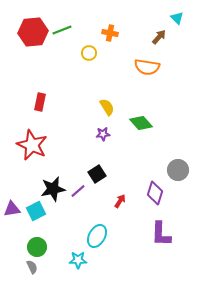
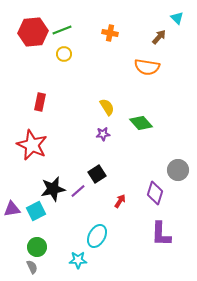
yellow circle: moved 25 px left, 1 px down
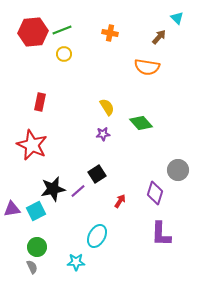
cyan star: moved 2 px left, 2 px down
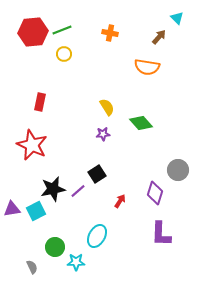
green circle: moved 18 px right
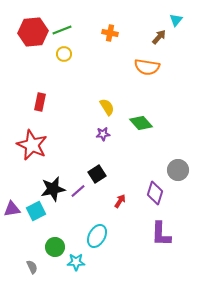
cyan triangle: moved 1 px left, 2 px down; rotated 24 degrees clockwise
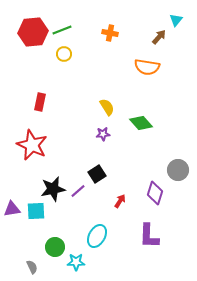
cyan square: rotated 24 degrees clockwise
purple L-shape: moved 12 px left, 2 px down
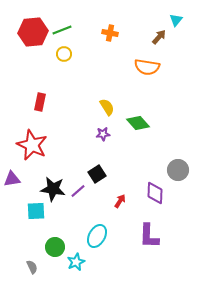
green diamond: moved 3 px left
black star: rotated 20 degrees clockwise
purple diamond: rotated 15 degrees counterclockwise
purple triangle: moved 30 px up
cyan star: rotated 24 degrees counterclockwise
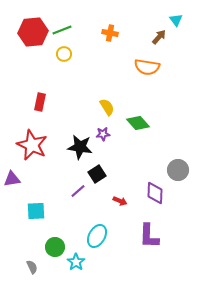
cyan triangle: rotated 16 degrees counterclockwise
black star: moved 27 px right, 42 px up
red arrow: rotated 80 degrees clockwise
cyan star: rotated 12 degrees counterclockwise
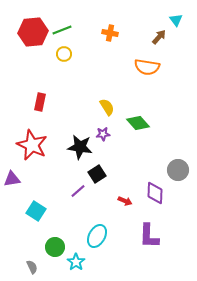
red arrow: moved 5 px right
cyan square: rotated 36 degrees clockwise
